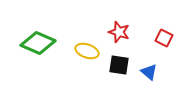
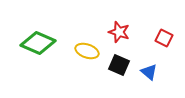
black square: rotated 15 degrees clockwise
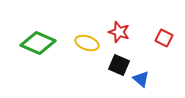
yellow ellipse: moved 8 px up
blue triangle: moved 8 px left, 7 px down
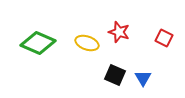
black square: moved 4 px left, 10 px down
blue triangle: moved 2 px right, 1 px up; rotated 18 degrees clockwise
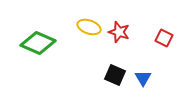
yellow ellipse: moved 2 px right, 16 px up
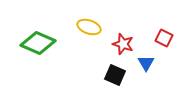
red star: moved 4 px right, 12 px down
blue triangle: moved 3 px right, 15 px up
